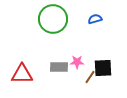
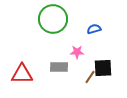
blue semicircle: moved 1 px left, 10 px down
pink star: moved 10 px up
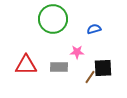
red triangle: moved 4 px right, 9 px up
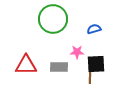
black square: moved 7 px left, 4 px up
brown line: rotated 32 degrees counterclockwise
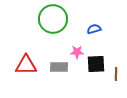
brown line: moved 26 px right, 3 px up
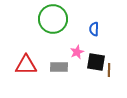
blue semicircle: rotated 72 degrees counterclockwise
pink star: rotated 24 degrees counterclockwise
black square: moved 2 px up; rotated 12 degrees clockwise
brown line: moved 7 px left, 4 px up
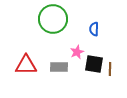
black square: moved 2 px left, 2 px down
brown line: moved 1 px right, 1 px up
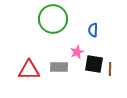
blue semicircle: moved 1 px left, 1 px down
red triangle: moved 3 px right, 5 px down
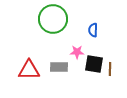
pink star: rotated 24 degrees clockwise
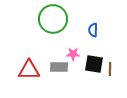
pink star: moved 4 px left, 2 px down
